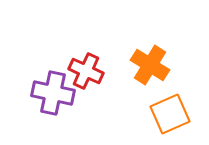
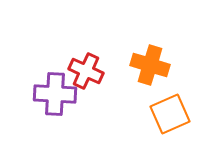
orange cross: rotated 15 degrees counterclockwise
purple cross: moved 2 px right, 1 px down; rotated 9 degrees counterclockwise
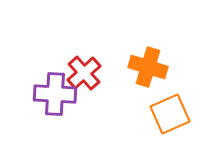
orange cross: moved 2 px left, 2 px down
red cross: moved 2 px left, 2 px down; rotated 24 degrees clockwise
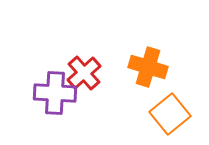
purple cross: moved 1 px up
orange square: rotated 15 degrees counterclockwise
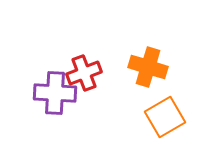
red cross: rotated 20 degrees clockwise
orange square: moved 5 px left, 3 px down; rotated 9 degrees clockwise
